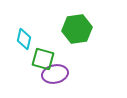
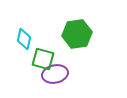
green hexagon: moved 5 px down
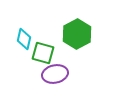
green hexagon: rotated 20 degrees counterclockwise
green square: moved 6 px up
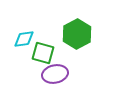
cyan diamond: rotated 70 degrees clockwise
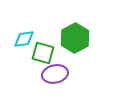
green hexagon: moved 2 px left, 4 px down
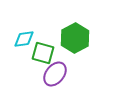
purple ellipse: rotated 40 degrees counterclockwise
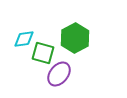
purple ellipse: moved 4 px right
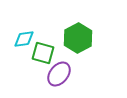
green hexagon: moved 3 px right
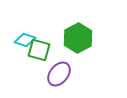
cyan diamond: moved 1 px right, 1 px down; rotated 25 degrees clockwise
green square: moved 4 px left, 3 px up
